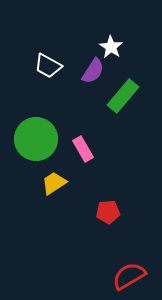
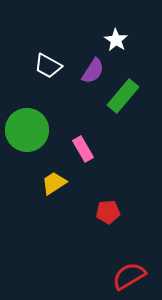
white star: moved 5 px right, 7 px up
green circle: moved 9 px left, 9 px up
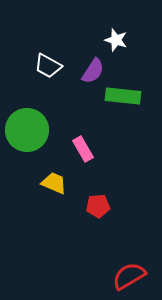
white star: rotated 15 degrees counterclockwise
green rectangle: rotated 56 degrees clockwise
yellow trapezoid: rotated 56 degrees clockwise
red pentagon: moved 10 px left, 6 px up
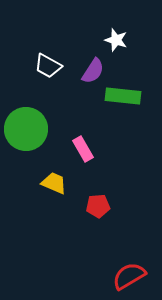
green circle: moved 1 px left, 1 px up
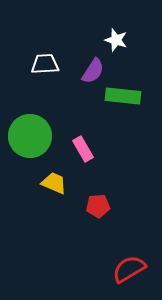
white trapezoid: moved 3 px left, 2 px up; rotated 148 degrees clockwise
green circle: moved 4 px right, 7 px down
red semicircle: moved 7 px up
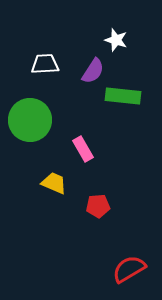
green circle: moved 16 px up
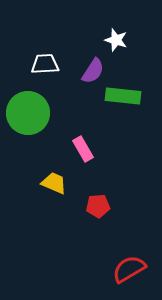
green circle: moved 2 px left, 7 px up
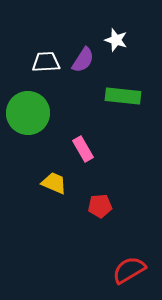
white trapezoid: moved 1 px right, 2 px up
purple semicircle: moved 10 px left, 11 px up
red pentagon: moved 2 px right
red semicircle: moved 1 px down
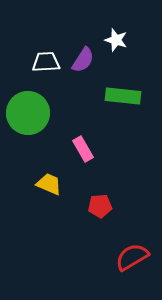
yellow trapezoid: moved 5 px left, 1 px down
red semicircle: moved 3 px right, 13 px up
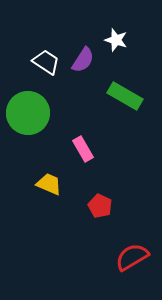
white trapezoid: rotated 36 degrees clockwise
green rectangle: moved 2 px right; rotated 24 degrees clockwise
red pentagon: rotated 30 degrees clockwise
